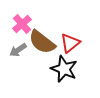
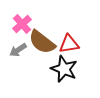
red triangle: moved 1 px left, 1 px down; rotated 30 degrees clockwise
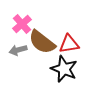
gray arrow: rotated 18 degrees clockwise
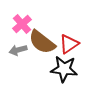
red triangle: rotated 25 degrees counterclockwise
black star: rotated 16 degrees counterclockwise
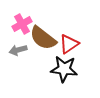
pink cross: rotated 12 degrees clockwise
brown semicircle: moved 1 px right, 4 px up
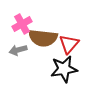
brown semicircle: rotated 32 degrees counterclockwise
red triangle: rotated 15 degrees counterclockwise
black star: rotated 16 degrees counterclockwise
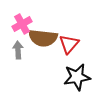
gray arrow: rotated 102 degrees clockwise
black star: moved 13 px right, 8 px down
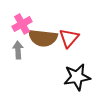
red triangle: moved 6 px up
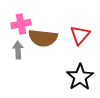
pink cross: moved 1 px left; rotated 18 degrees clockwise
red triangle: moved 11 px right, 3 px up
black star: moved 3 px right; rotated 24 degrees counterclockwise
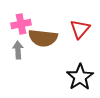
red triangle: moved 6 px up
